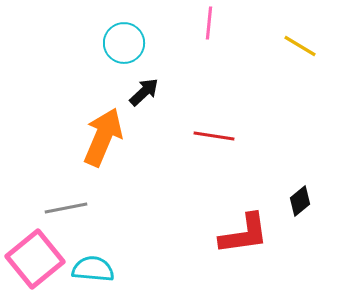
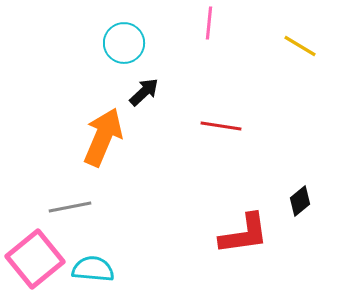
red line: moved 7 px right, 10 px up
gray line: moved 4 px right, 1 px up
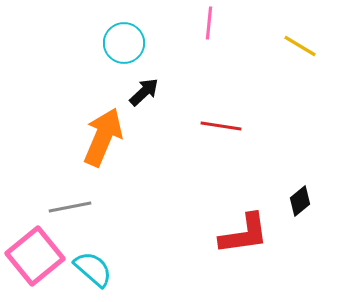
pink square: moved 3 px up
cyan semicircle: rotated 36 degrees clockwise
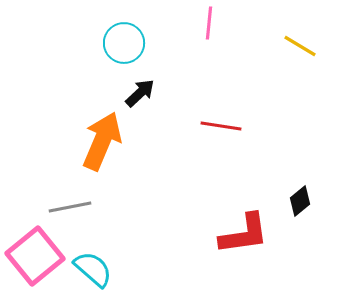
black arrow: moved 4 px left, 1 px down
orange arrow: moved 1 px left, 4 px down
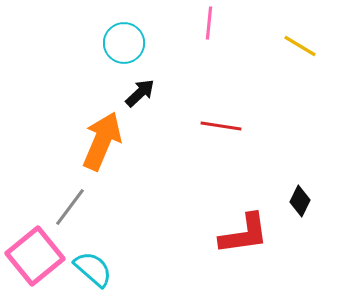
black diamond: rotated 24 degrees counterclockwise
gray line: rotated 42 degrees counterclockwise
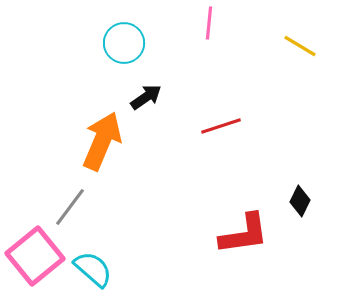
black arrow: moved 6 px right, 4 px down; rotated 8 degrees clockwise
red line: rotated 27 degrees counterclockwise
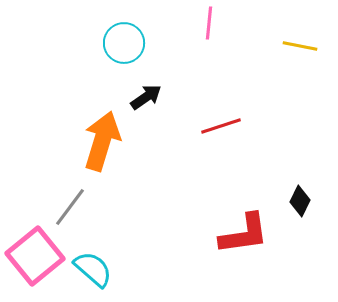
yellow line: rotated 20 degrees counterclockwise
orange arrow: rotated 6 degrees counterclockwise
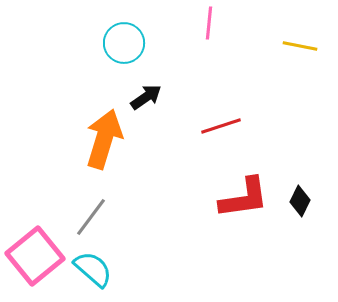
orange arrow: moved 2 px right, 2 px up
gray line: moved 21 px right, 10 px down
red L-shape: moved 36 px up
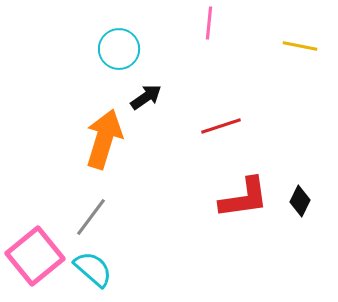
cyan circle: moved 5 px left, 6 px down
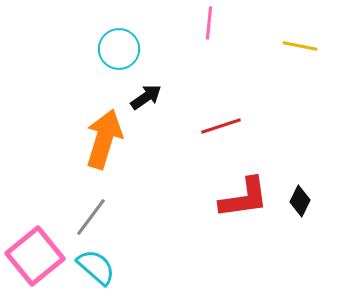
cyan semicircle: moved 3 px right, 2 px up
